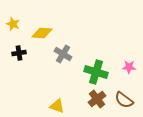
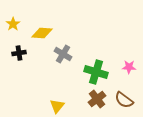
yellow star: rotated 16 degrees clockwise
yellow triangle: rotated 49 degrees clockwise
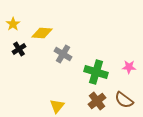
black cross: moved 4 px up; rotated 24 degrees counterclockwise
brown cross: moved 2 px down
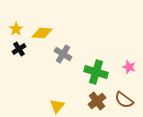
yellow star: moved 3 px right, 5 px down
pink star: rotated 16 degrees clockwise
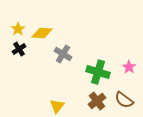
yellow star: moved 2 px right
pink star: rotated 16 degrees clockwise
green cross: moved 2 px right
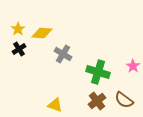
pink star: moved 4 px right, 1 px up
yellow triangle: moved 2 px left, 1 px up; rotated 49 degrees counterclockwise
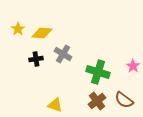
black cross: moved 17 px right, 10 px down; rotated 24 degrees clockwise
